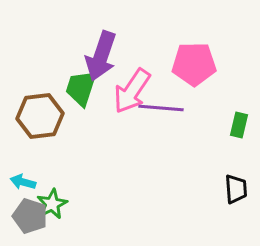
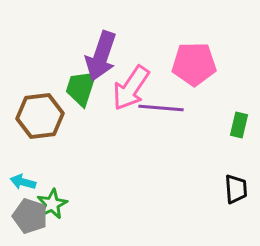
pink arrow: moved 1 px left, 3 px up
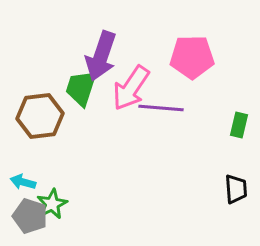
pink pentagon: moved 2 px left, 7 px up
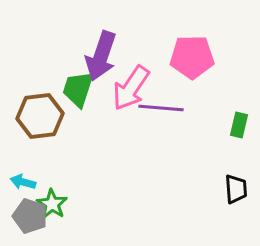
green trapezoid: moved 3 px left, 1 px down
green star: rotated 12 degrees counterclockwise
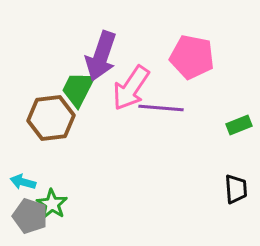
pink pentagon: rotated 12 degrees clockwise
green trapezoid: rotated 9 degrees clockwise
brown hexagon: moved 11 px right, 2 px down
green rectangle: rotated 55 degrees clockwise
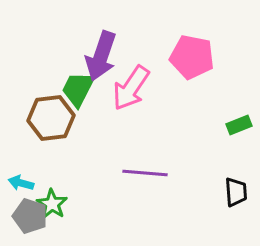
purple line: moved 16 px left, 65 px down
cyan arrow: moved 2 px left, 1 px down
black trapezoid: moved 3 px down
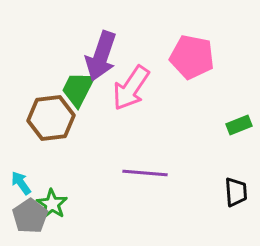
cyan arrow: rotated 40 degrees clockwise
gray pentagon: rotated 20 degrees clockwise
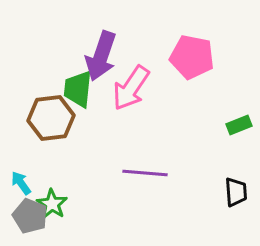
green trapezoid: rotated 21 degrees counterclockwise
gray pentagon: rotated 16 degrees counterclockwise
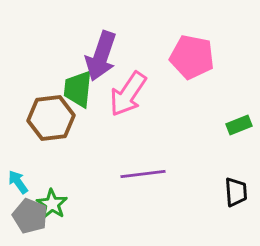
pink arrow: moved 3 px left, 6 px down
purple line: moved 2 px left, 1 px down; rotated 12 degrees counterclockwise
cyan arrow: moved 3 px left, 1 px up
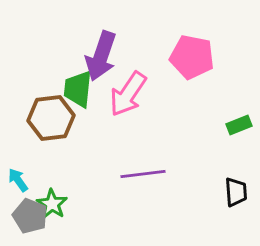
cyan arrow: moved 2 px up
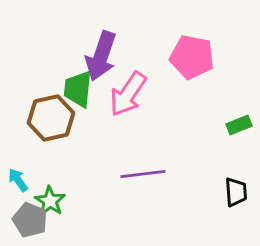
brown hexagon: rotated 6 degrees counterclockwise
green star: moved 2 px left, 3 px up
gray pentagon: moved 4 px down
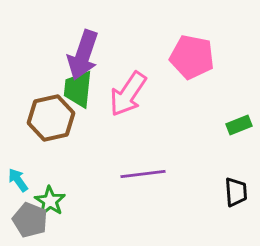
purple arrow: moved 18 px left, 1 px up
